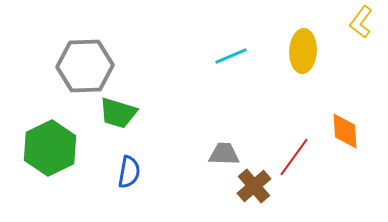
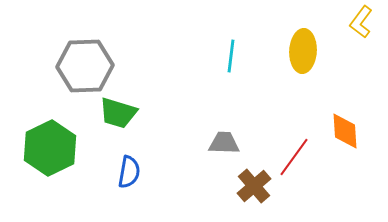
cyan line: rotated 60 degrees counterclockwise
gray trapezoid: moved 11 px up
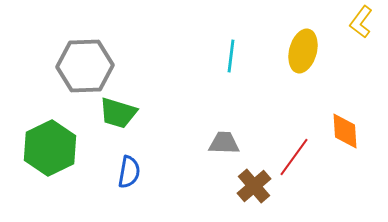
yellow ellipse: rotated 12 degrees clockwise
